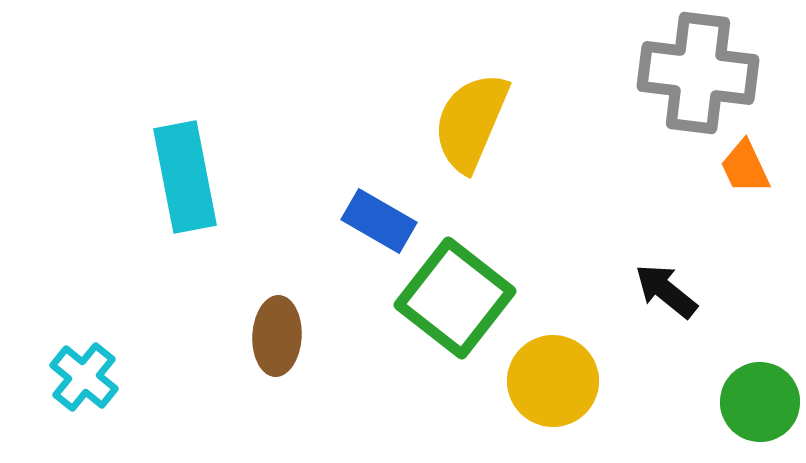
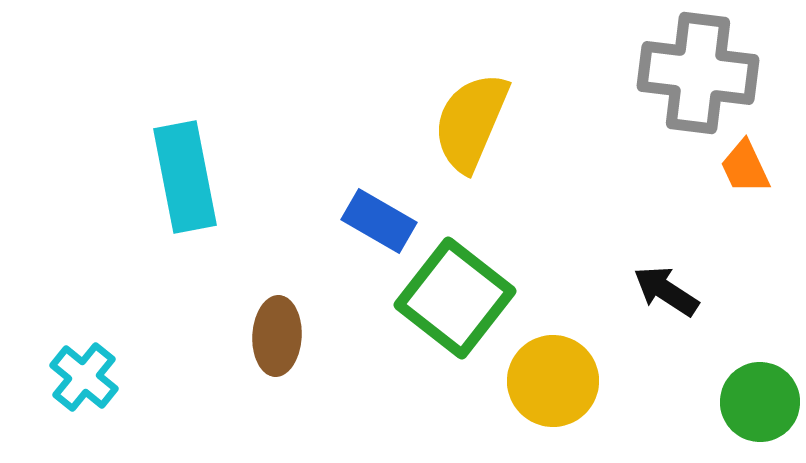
black arrow: rotated 6 degrees counterclockwise
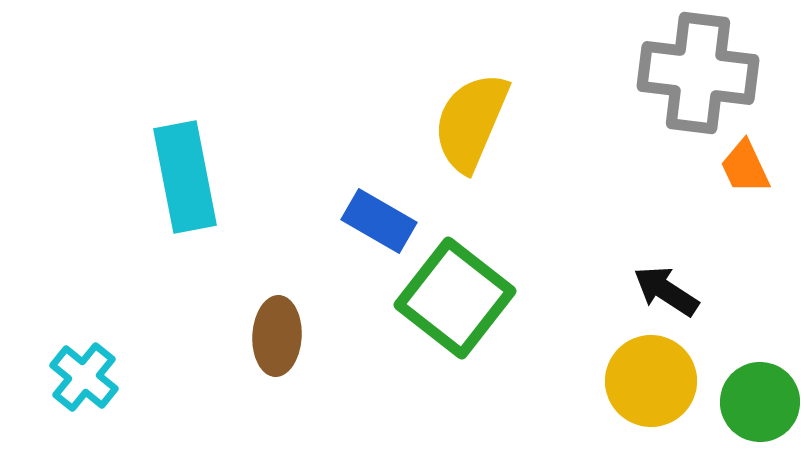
yellow circle: moved 98 px right
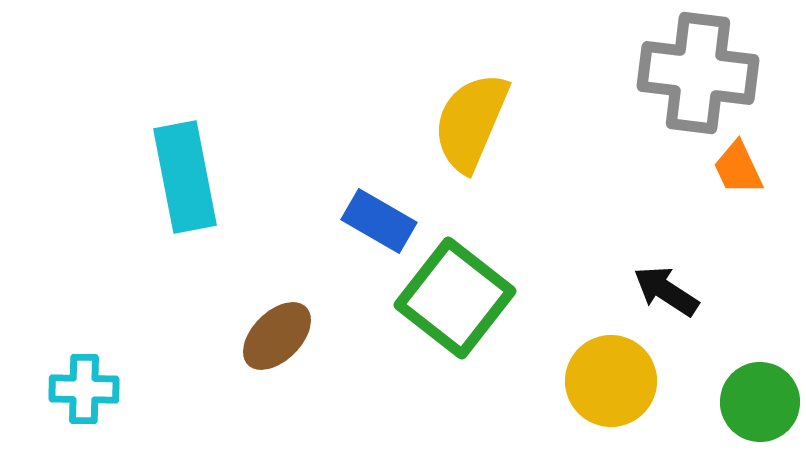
orange trapezoid: moved 7 px left, 1 px down
brown ellipse: rotated 42 degrees clockwise
cyan cross: moved 12 px down; rotated 38 degrees counterclockwise
yellow circle: moved 40 px left
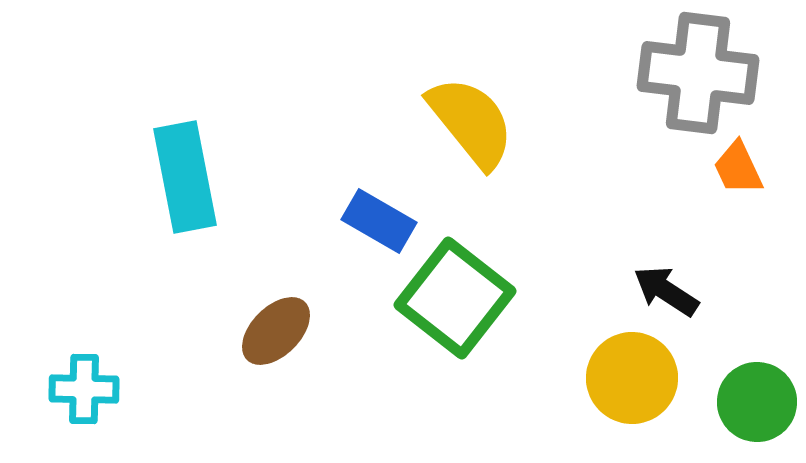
yellow semicircle: rotated 118 degrees clockwise
brown ellipse: moved 1 px left, 5 px up
yellow circle: moved 21 px right, 3 px up
green circle: moved 3 px left
